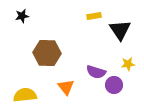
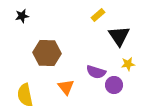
yellow rectangle: moved 4 px right, 1 px up; rotated 32 degrees counterclockwise
black triangle: moved 1 px left, 6 px down
yellow semicircle: rotated 95 degrees counterclockwise
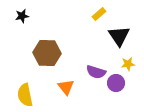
yellow rectangle: moved 1 px right, 1 px up
purple circle: moved 2 px right, 2 px up
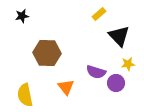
black triangle: rotated 10 degrees counterclockwise
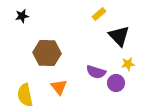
orange triangle: moved 7 px left
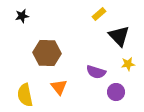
purple circle: moved 9 px down
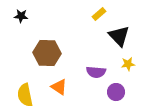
black star: moved 1 px left; rotated 16 degrees clockwise
purple semicircle: rotated 12 degrees counterclockwise
orange triangle: rotated 18 degrees counterclockwise
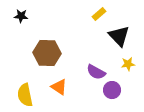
purple semicircle: rotated 24 degrees clockwise
purple circle: moved 4 px left, 2 px up
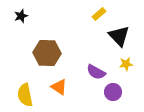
black star: rotated 24 degrees counterclockwise
yellow star: moved 2 px left
purple circle: moved 1 px right, 2 px down
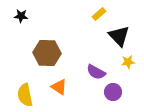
black star: rotated 24 degrees clockwise
yellow star: moved 2 px right, 2 px up
